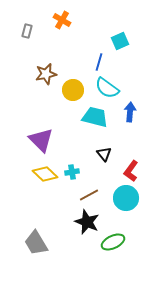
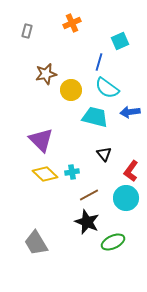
orange cross: moved 10 px right, 3 px down; rotated 36 degrees clockwise
yellow circle: moved 2 px left
blue arrow: rotated 102 degrees counterclockwise
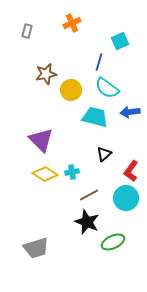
black triangle: rotated 28 degrees clockwise
yellow diamond: rotated 10 degrees counterclockwise
gray trapezoid: moved 5 px down; rotated 76 degrees counterclockwise
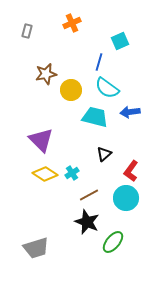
cyan cross: moved 1 px down; rotated 24 degrees counterclockwise
green ellipse: rotated 25 degrees counterclockwise
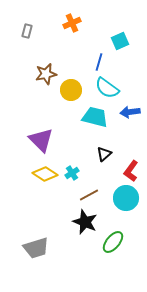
black star: moved 2 px left
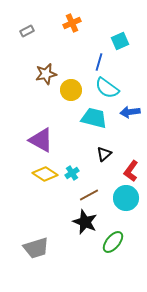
gray rectangle: rotated 48 degrees clockwise
cyan trapezoid: moved 1 px left, 1 px down
purple triangle: rotated 16 degrees counterclockwise
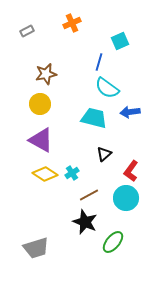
yellow circle: moved 31 px left, 14 px down
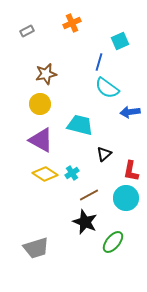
cyan trapezoid: moved 14 px left, 7 px down
red L-shape: rotated 25 degrees counterclockwise
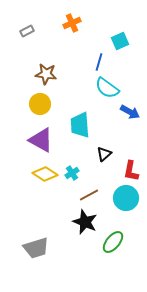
brown star: rotated 20 degrees clockwise
blue arrow: rotated 144 degrees counterclockwise
cyan trapezoid: rotated 108 degrees counterclockwise
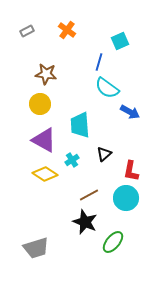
orange cross: moved 5 px left, 7 px down; rotated 30 degrees counterclockwise
purple triangle: moved 3 px right
cyan cross: moved 13 px up
